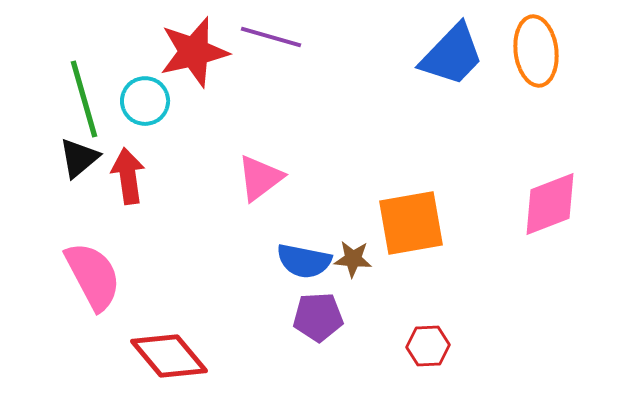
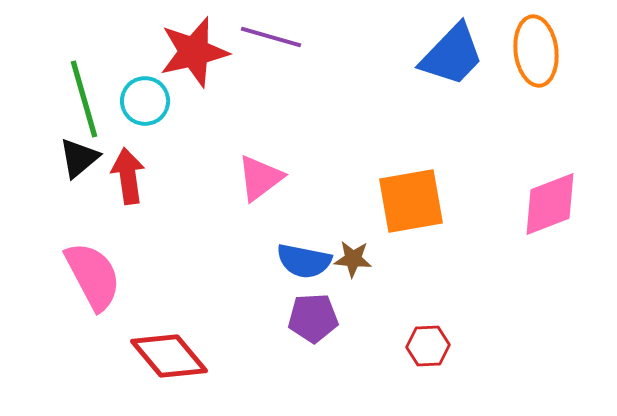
orange square: moved 22 px up
purple pentagon: moved 5 px left, 1 px down
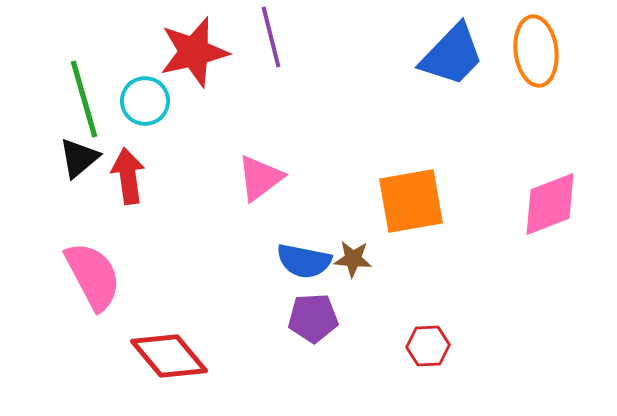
purple line: rotated 60 degrees clockwise
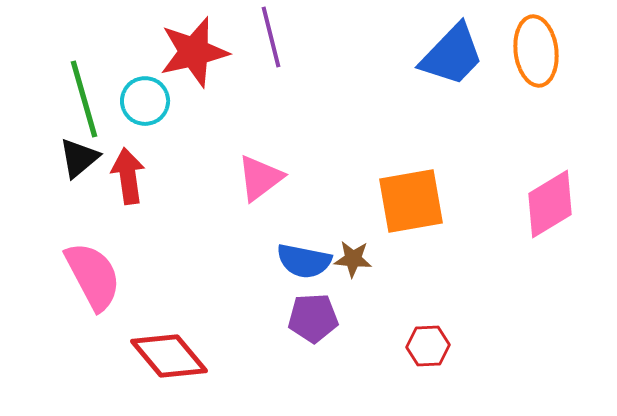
pink diamond: rotated 10 degrees counterclockwise
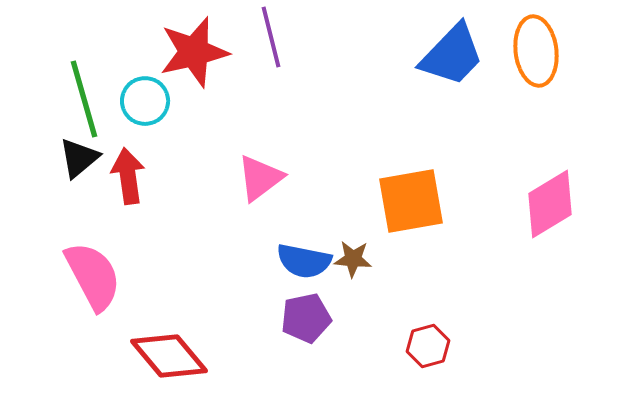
purple pentagon: moved 7 px left; rotated 9 degrees counterclockwise
red hexagon: rotated 12 degrees counterclockwise
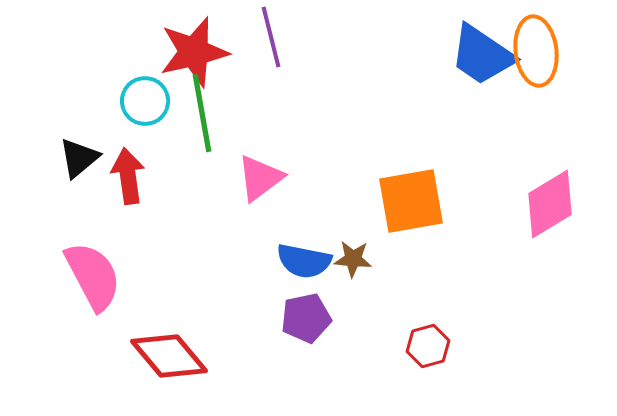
blue trapezoid: moved 30 px right; rotated 80 degrees clockwise
green line: moved 118 px right, 14 px down; rotated 6 degrees clockwise
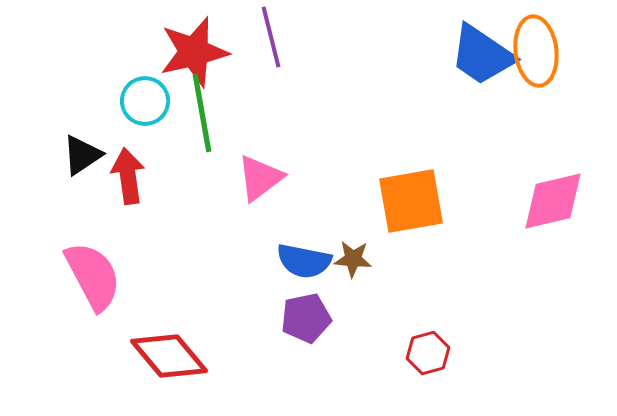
black triangle: moved 3 px right, 3 px up; rotated 6 degrees clockwise
pink diamond: moved 3 px right, 3 px up; rotated 18 degrees clockwise
red hexagon: moved 7 px down
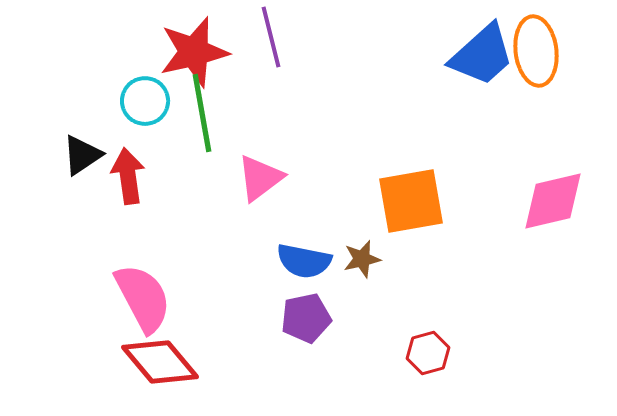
blue trapezoid: rotated 76 degrees counterclockwise
brown star: moved 9 px right; rotated 18 degrees counterclockwise
pink semicircle: moved 50 px right, 22 px down
red diamond: moved 9 px left, 6 px down
